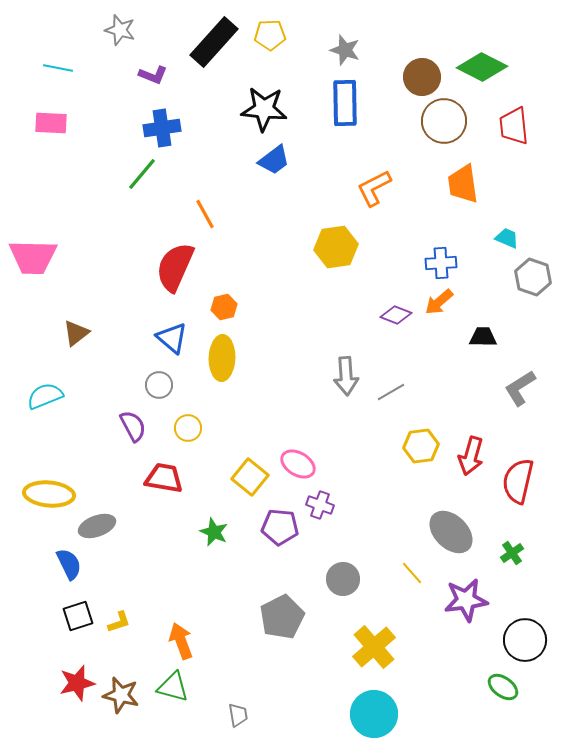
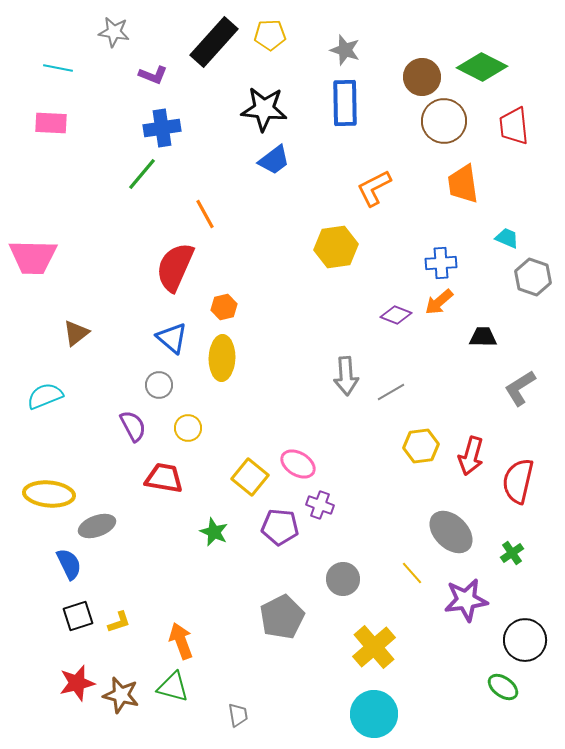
gray star at (120, 30): moved 6 px left, 2 px down; rotated 8 degrees counterclockwise
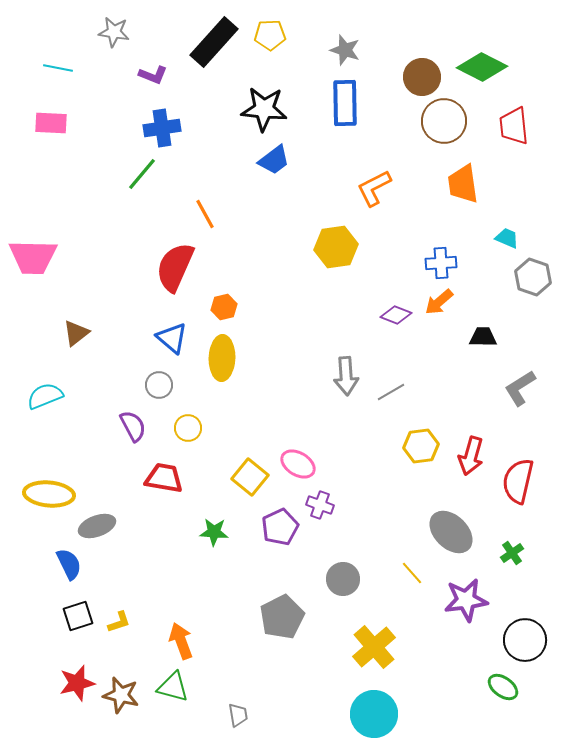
purple pentagon at (280, 527): rotated 30 degrees counterclockwise
green star at (214, 532): rotated 20 degrees counterclockwise
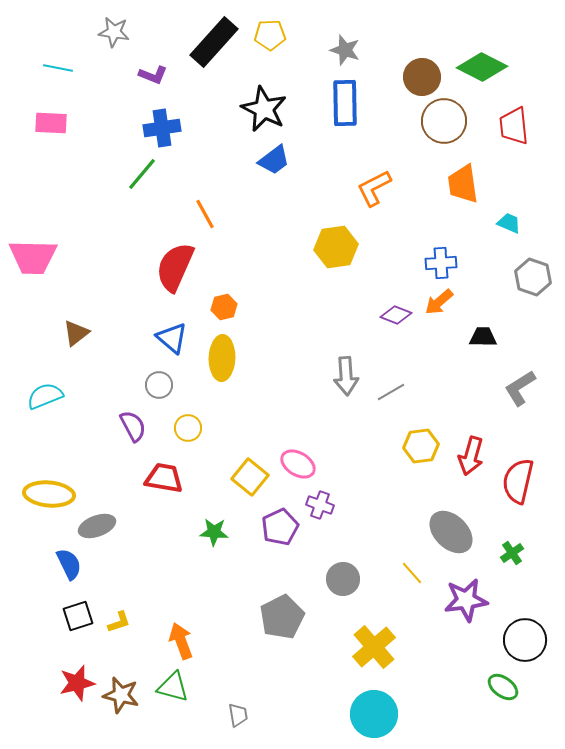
black star at (264, 109): rotated 21 degrees clockwise
cyan trapezoid at (507, 238): moved 2 px right, 15 px up
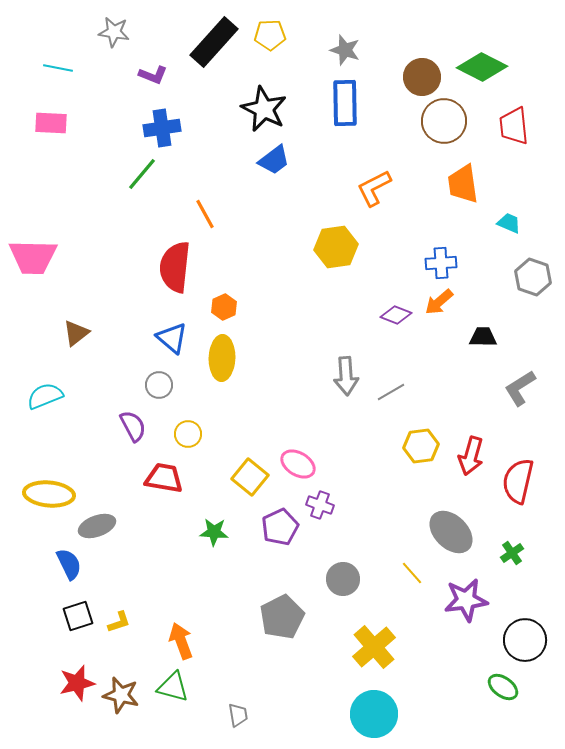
red semicircle at (175, 267): rotated 18 degrees counterclockwise
orange hexagon at (224, 307): rotated 10 degrees counterclockwise
yellow circle at (188, 428): moved 6 px down
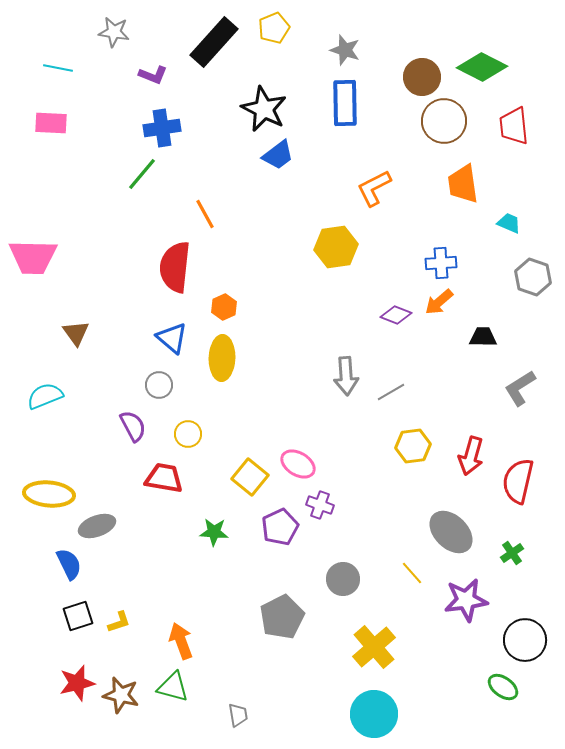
yellow pentagon at (270, 35): moved 4 px right, 7 px up; rotated 20 degrees counterclockwise
blue trapezoid at (274, 160): moved 4 px right, 5 px up
brown triangle at (76, 333): rotated 28 degrees counterclockwise
yellow hexagon at (421, 446): moved 8 px left
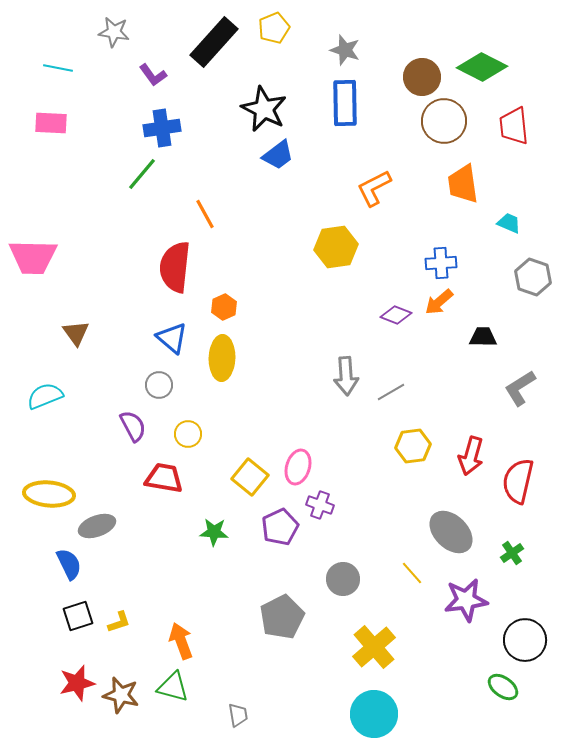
purple L-shape at (153, 75): rotated 32 degrees clockwise
pink ellipse at (298, 464): moved 3 px down; rotated 76 degrees clockwise
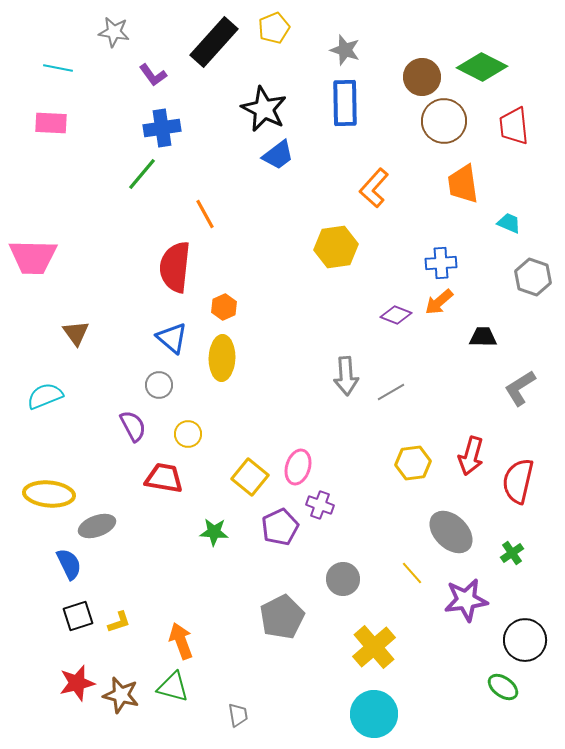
orange L-shape at (374, 188): rotated 21 degrees counterclockwise
yellow hexagon at (413, 446): moved 17 px down
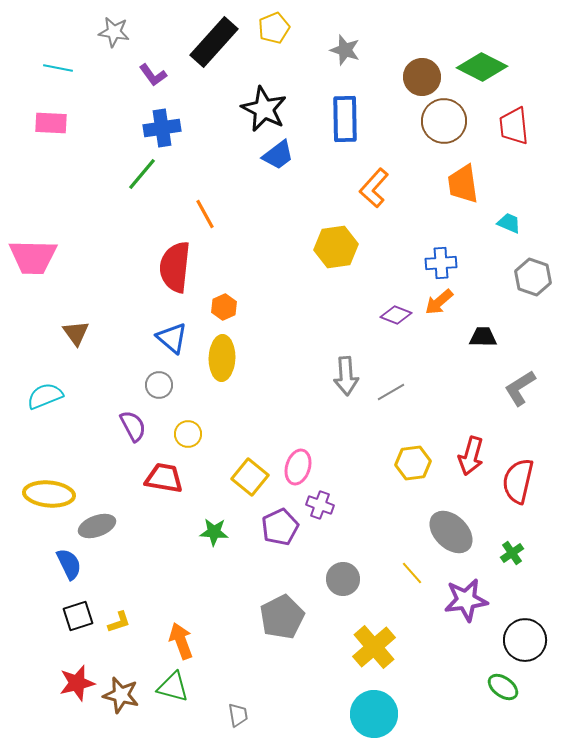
blue rectangle at (345, 103): moved 16 px down
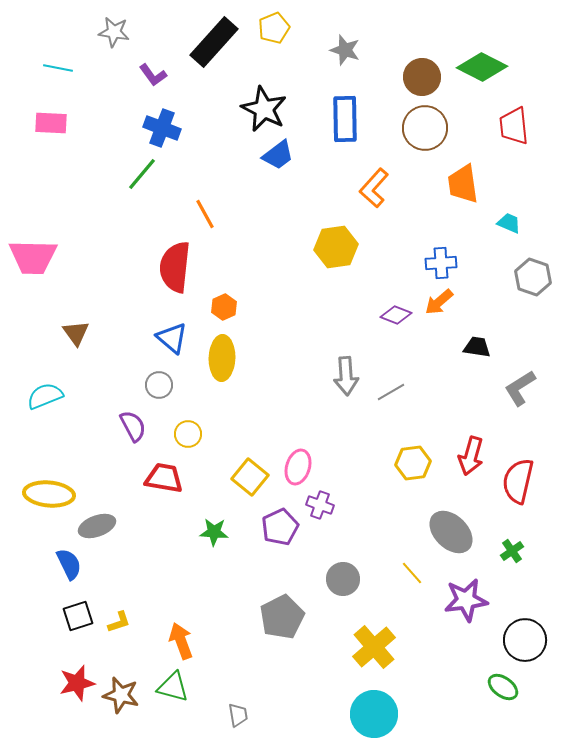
brown circle at (444, 121): moved 19 px left, 7 px down
blue cross at (162, 128): rotated 30 degrees clockwise
black trapezoid at (483, 337): moved 6 px left, 10 px down; rotated 8 degrees clockwise
green cross at (512, 553): moved 2 px up
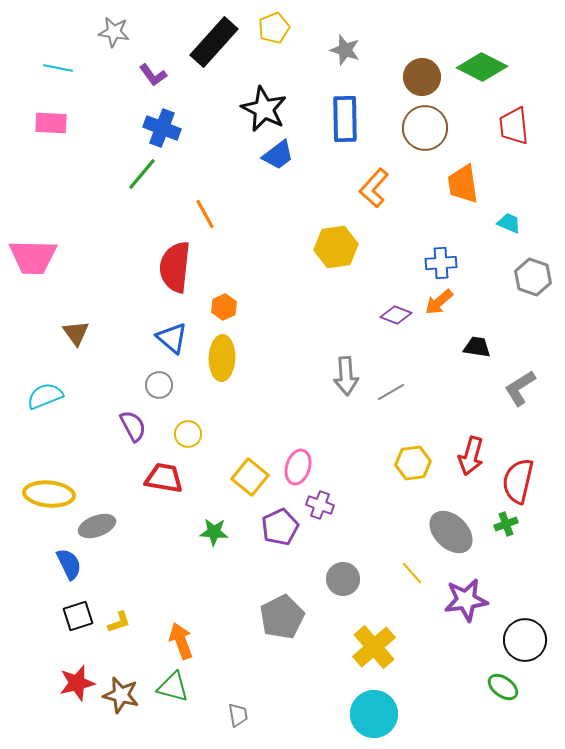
green cross at (512, 551): moved 6 px left, 27 px up; rotated 15 degrees clockwise
